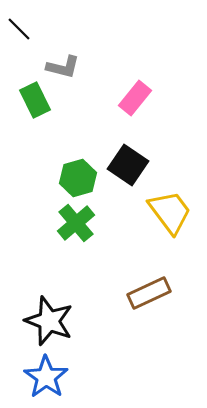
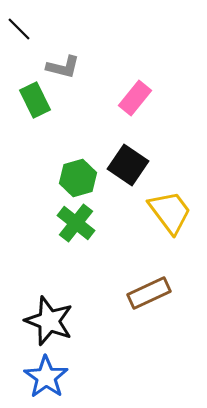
green cross: rotated 12 degrees counterclockwise
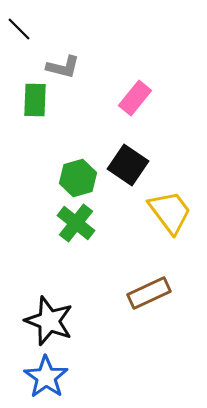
green rectangle: rotated 28 degrees clockwise
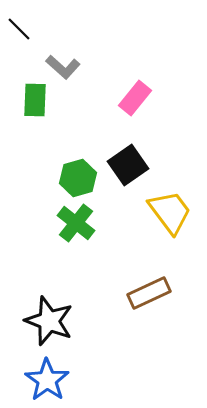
gray L-shape: rotated 28 degrees clockwise
black square: rotated 21 degrees clockwise
blue star: moved 1 px right, 3 px down
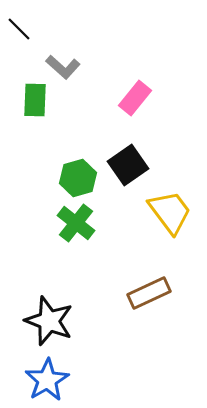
blue star: rotated 6 degrees clockwise
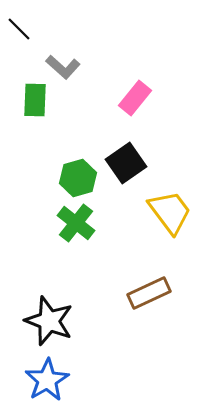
black square: moved 2 px left, 2 px up
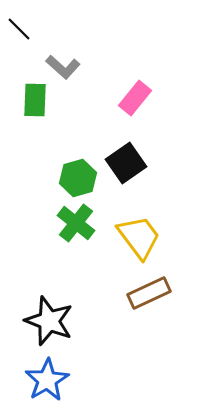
yellow trapezoid: moved 31 px left, 25 px down
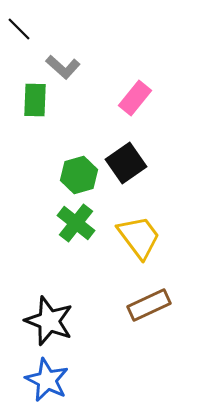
green hexagon: moved 1 px right, 3 px up
brown rectangle: moved 12 px down
blue star: rotated 15 degrees counterclockwise
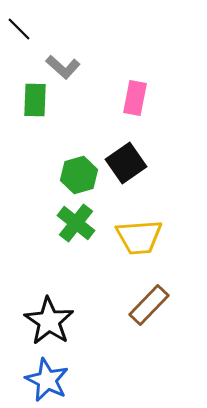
pink rectangle: rotated 28 degrees counterclockwise
yellow trapezoid: rotated 123 degrees clockwise
brown rectangle: rotated 21 degrees counterclockwise
black star: rotated 12 degrees clockwise
